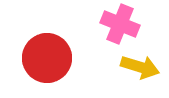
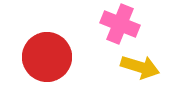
red circle: moved 1 px up
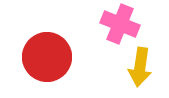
yellow arrow: rotated 81 degrees clockwise
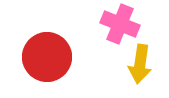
yellow arrow: moved 3 px up
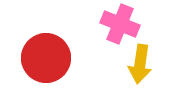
red circle: moved 1 px left, 1 px down
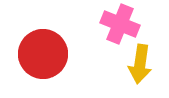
red circle: moved 3 px left, 4 px up
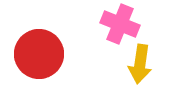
red circle: moved 4 px left
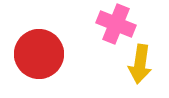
pink cross: moved 4 px left
